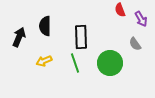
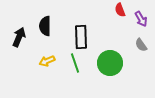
gray semicircle: moved 6 px right, 1 px down
yellow arrow: moved 3 px right
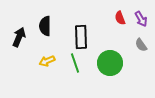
red semicircle: moved 8 px down
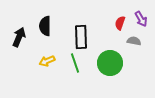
red semicircle: moved 5 px down; rotated 40 degrees clockwise
gray semicircle: moved 7 px left, 4 px up; rotated 136 degrees clockwise
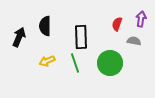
purple arrow: rotated 140 degrees counterclockwise
red semicircle: moved 3 px left, 1 px down
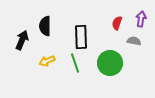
red semicircle: moved 1 px up
black arrow: moved 3 px right, 3 px down
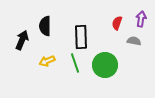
green circle: moved 5 px left, 2 px down
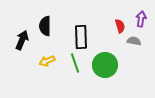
red semicircle: moved 3 px right, 3 px down; rotated 144 degrees clockwise
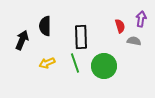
yellow arrow: moved 2 px down
green circle: moved 1 px left, 1 px down
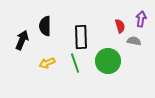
green circle: moved 4 px right, 5 px up
